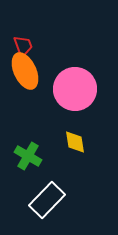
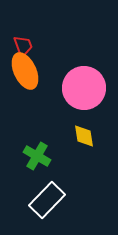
pink circle: moved 9 px right, 1 px up
yellow diamond: moved 9 px right, 6 px up
green cross: moved 9 px right
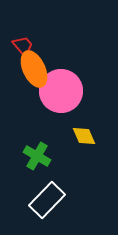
red trapezoid: rotated 20 degrees counterclockwise
orange ellipse: moved 9 px right, 2 px up
pink circle: moved 23 px left, 3 px down
yellow diamond: rotated 15 degrees counterclockwise
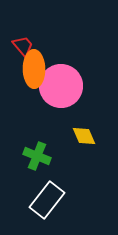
orange ellipse: rotated 24 degrees clockwise
pink circle: moved 5 px up
green cross: rotated 8 degrees counterclockwise
white rectangle: rotated 6 degrees counterclockwise
